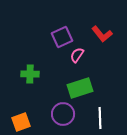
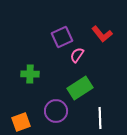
green rectangle: rotated 15 degrees counterclockwise
purple circle: moved 7 px left, 3 px up
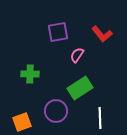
purple square: moved 4 px left, 5 px up; rotated 15 degrees clockwise
orange square: moved 1 px right
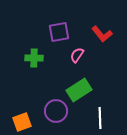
purple square: moved 1 px right
green cross: moved 4 px right, 16 px up
green rectangle: moved 1 px left, 2 px down
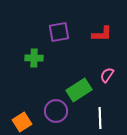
red L-shape: rotated 50 degrees counterclockwise
pink semicircle: moved 30 px right, 20 px down
orange square: rotated 12 degrees counterclockwise
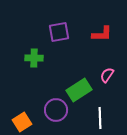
purple circle: moved 1 px up
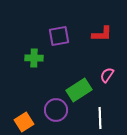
purple square: moved 4 px down
orange square: moved 2 px right
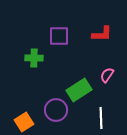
purple square: rotated 10 degrees clockwise
white line: moved 1 px right
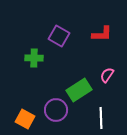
purple square: rotated 30 degrees clockwise
orange square: moved 1 px right, 3 px up; rotated 30 degrees counterclockwise
